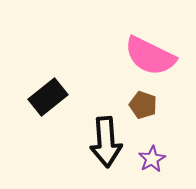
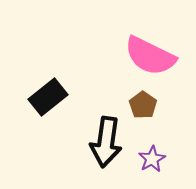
brown pentagon: rotated 16 degrees clockwise
black arrow: rotated 12 degrees clockwise
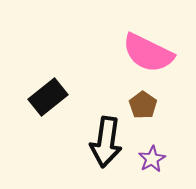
pink semicircle: moved 2 px left, 3 px up
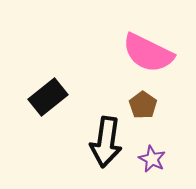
purple star: rotated 16 degrees counterclockwise
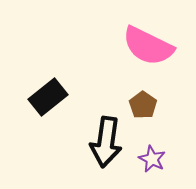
pink semicircle: moved 7 px up
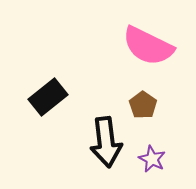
black arrow: rotated 15 degrees counterclockwise
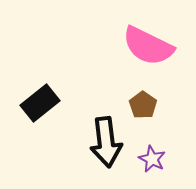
black rectangle: moved 8 px left, 6 px down
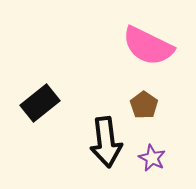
brown pentagon: moved 1 px right
purple star: moved 1 px up
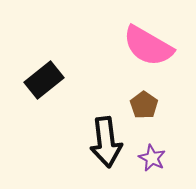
pink semicircle: rotated 4 degrees clockwise
black rectangle: moved 4 px right, 23 px up
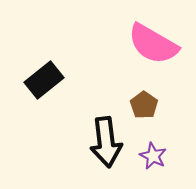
pink semicircle: moved 5 px right, 2 px up
purple star: moved 1 px right, 2 px up
